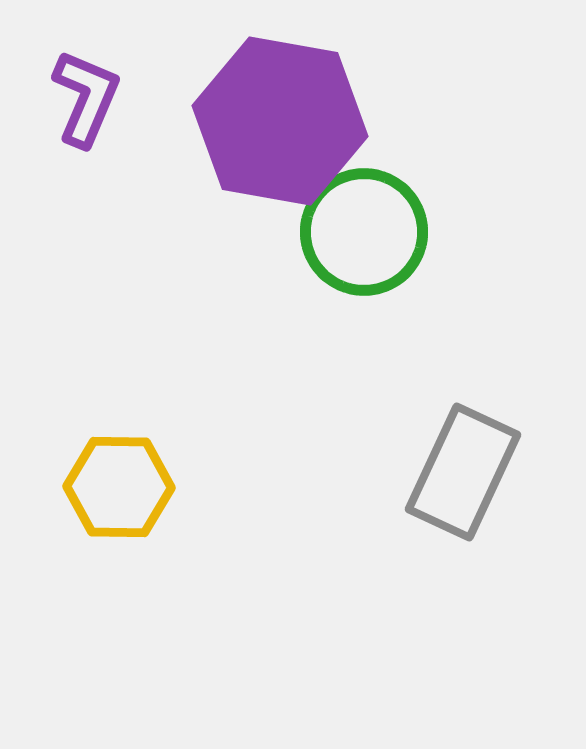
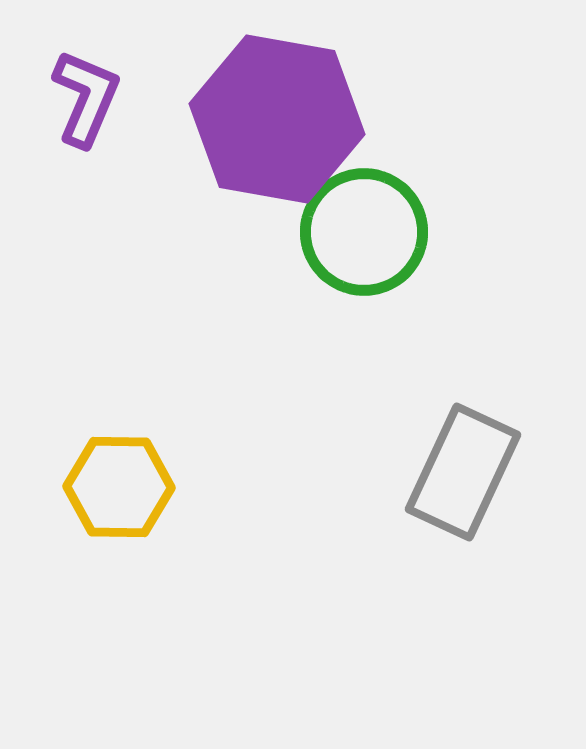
purple hexagon: moved 3 px left, 2 px up
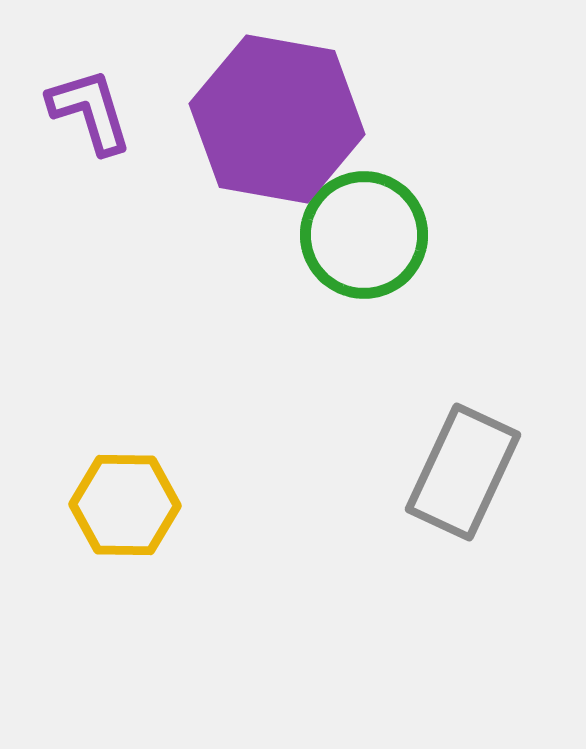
purple L-shape: moved 4 px right, 13 px down; rotated 40 degrees counterclockwise
green circle: moved 3 px down
yellow hexagon: moved 6 px right, 18 px down
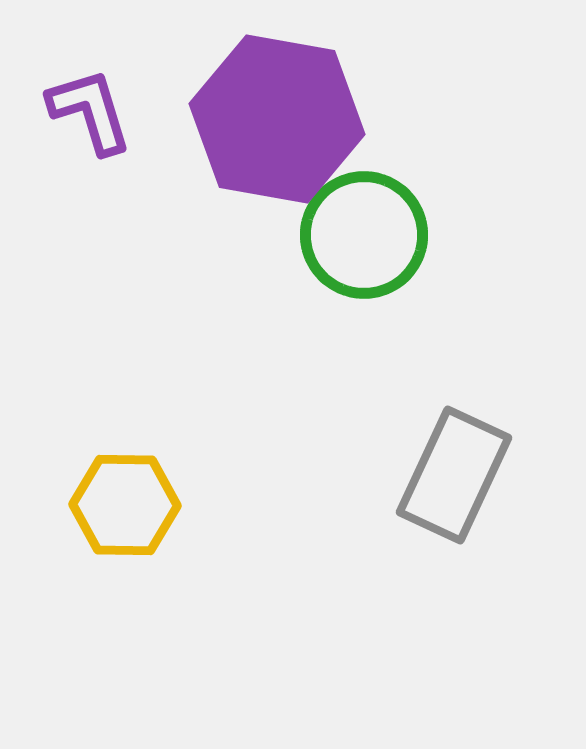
gray rectangle: moved 9 px left, 3 px down
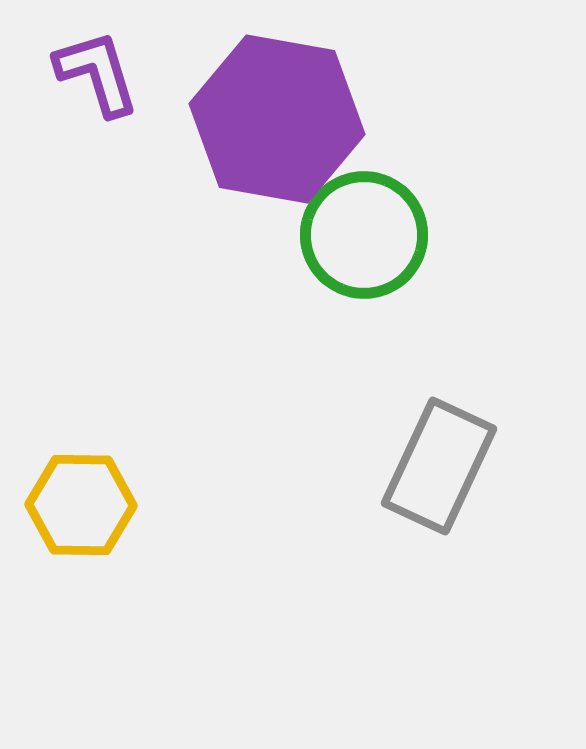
purple L-shape: moved 7 px right, 38 px up
gray rectangle: moved 15 px left, 9 px up
yellow hexagon: moved 44 px left
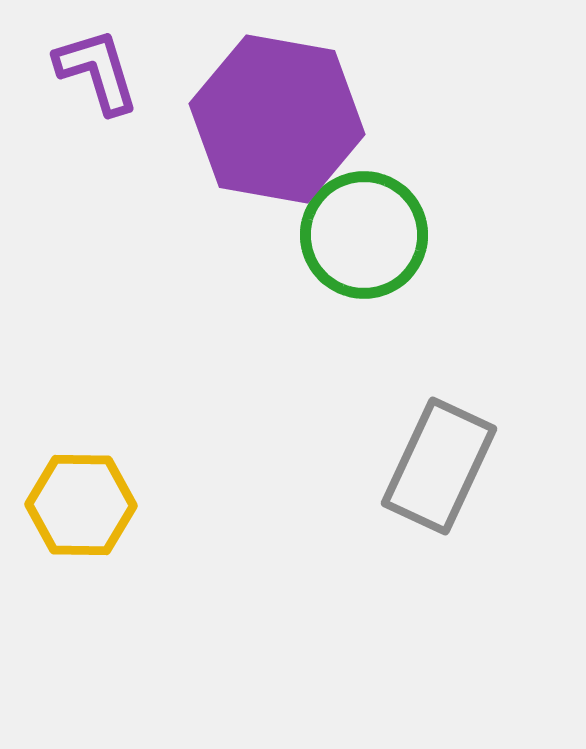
purple L-shape: moved 2 px up
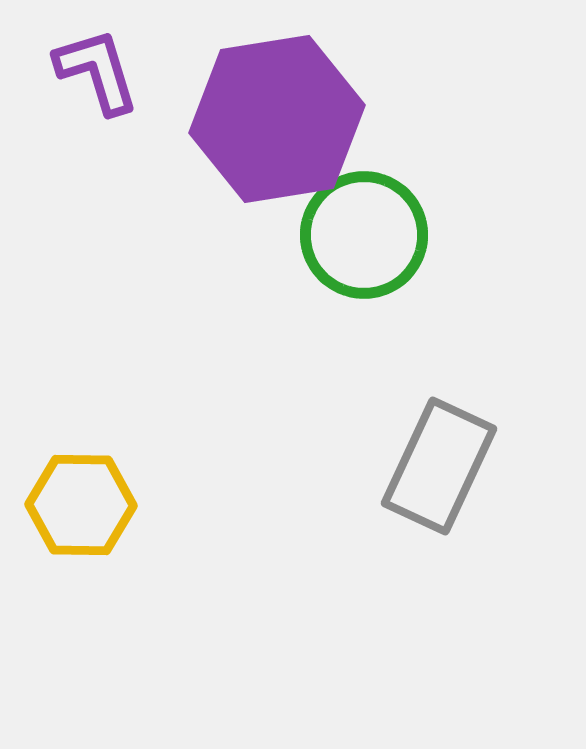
purple hexagon: rotated 19 degrees counterclockwise
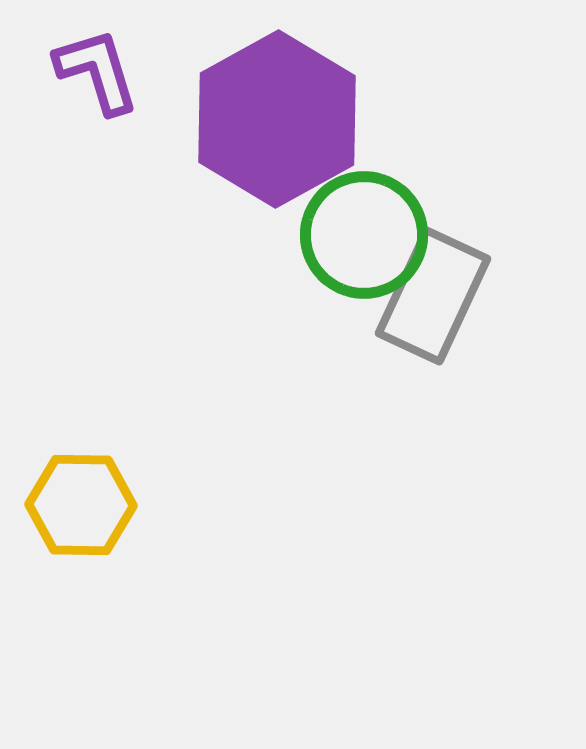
purple hexagon: rotated 20 degrees counterclockwise
gray rectangle: moved 6 px left, 170 px up
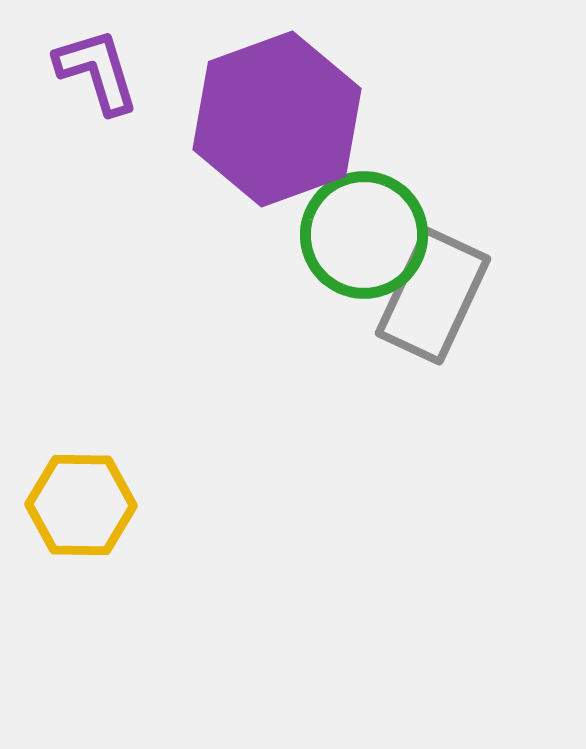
purple hexagon: rotated 9 degrees clockwise
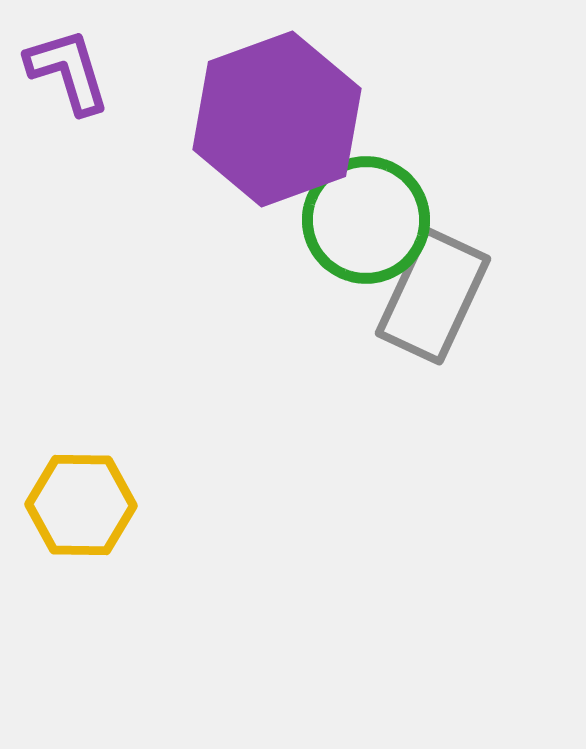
purple L-shape: moved 29 px left
green circle: moved 2 px right, 15 px up
